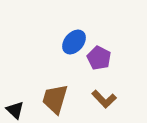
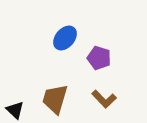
blue ellipse: moved 9 px left, 4 px up
purple pentagon: rotated 10 degrees counterclockwise
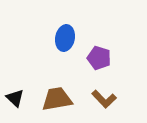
blue ellipse: rotated 30 degrees counterclockwise
brown trapezoid: moved 2 px right; rotated 64 degrees clockwise
black triangle: moved 12 px up
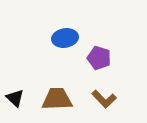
blue ellipse: rotated 70 degrees clockwise
brown trapezoid: rotated 8 degrees clockwise
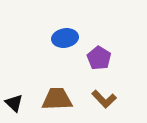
purple pentagon: rotated 15 degrees clockwise
black triangle: moved 1 px left, 5 px down
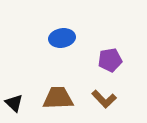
blue ellipse: moved 3 px left
purple pentagon: moved 11 px right, 2 px down; rotated 30 degrees clockwise
brown trapezoid: moved 1 px right, 1 px up
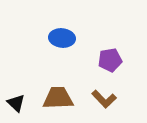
blue ellipse: rotated 15 degrees clockwise
black triangle: moved 2 px right
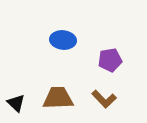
blue ellipse: moved 1 px right, 2 px down
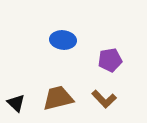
brown trapezoid: rotated 12 degrees counterclockwise
